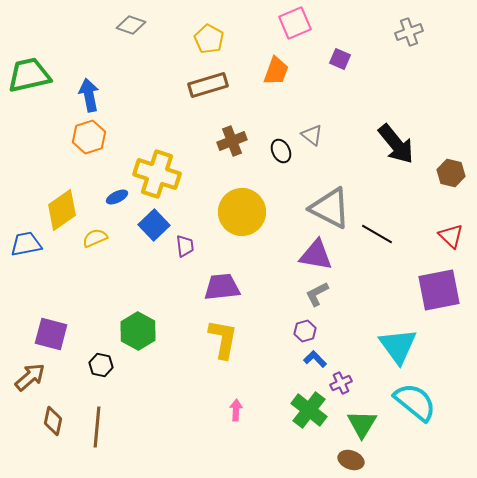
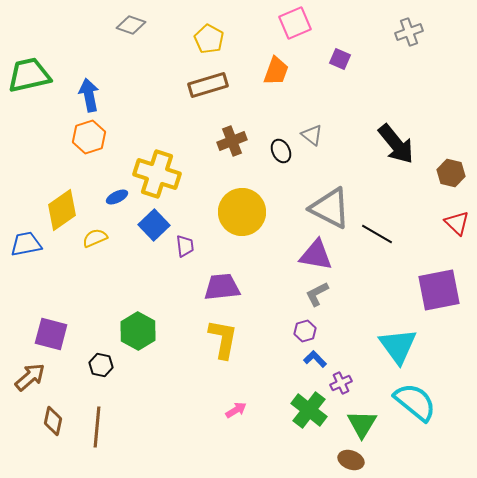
red triangle at (451, 236): moved 6 px right, 13 px up
pink arrow at (236, 410): rotated 55 degrees clockwise
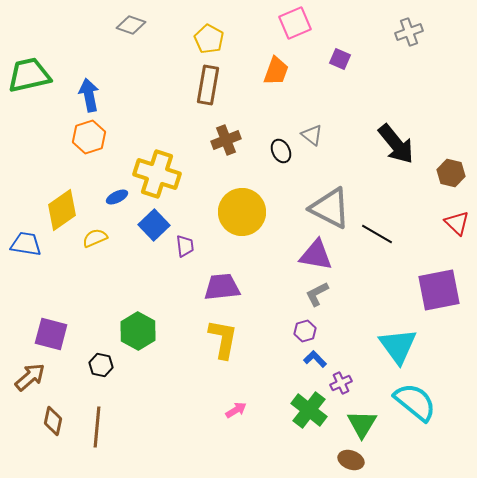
brown rectangle at (208, 85): rotated 63 degrees counterclockwise
brown cross at (232, 141): moved 6 px left, 1 px up
blue trapezoid at (26, 244): rotated 20 degrees clockwise
